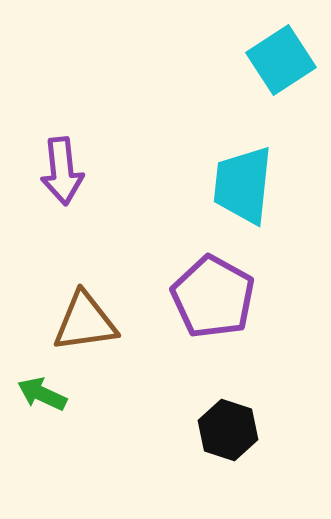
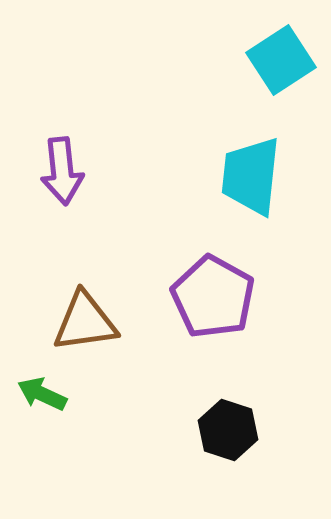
cyan trapezoid: moved 8 px right, 9 px up
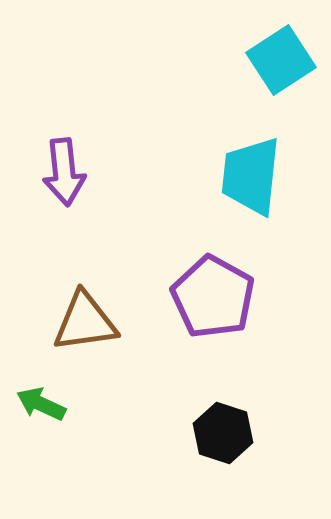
purple arrow: moved 2 px right, 1 px down
green arrow: moved 1 px left, 10 px down
black hexagon: moved 5 px left, 3 px down
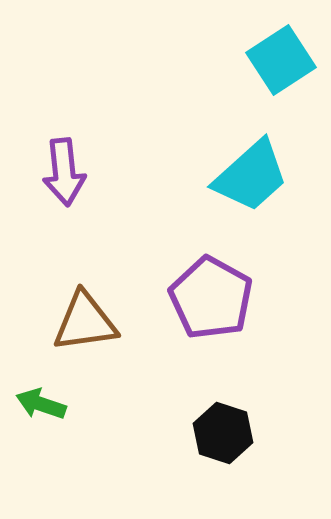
cyan trapezoid: rotated 138 degrees counterclockwise
purple pentagon: moved 2 px left, 1 px down
green arrow: rotated 6 degrees counterclockwise
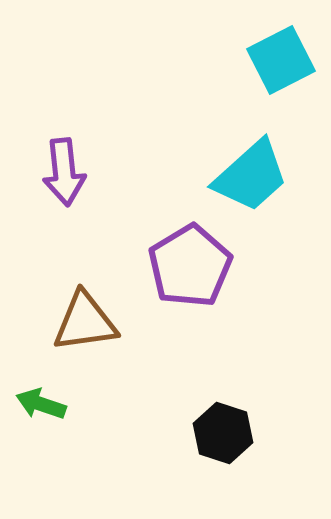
cyan square: rotated 6 degrees clockwise
purple pentagon: moved 21 px left, 32 px up; rotated 12 degrees clockwise
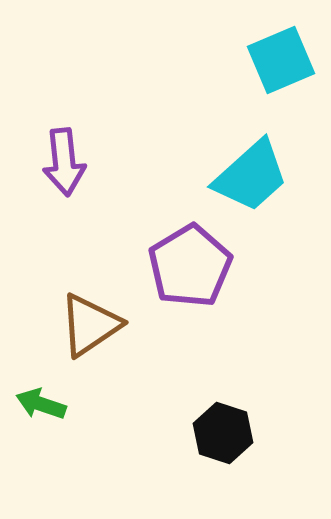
cyan square: rotated 4 degrees clockwise
purple arrow: moved 10 px up
brown triangle: moved 5 px right, 3 px down; rotated 26 degrees counterclockwise
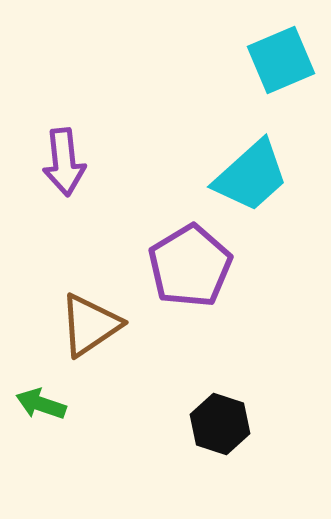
black hexagon: moved 3 px left, 9 px up
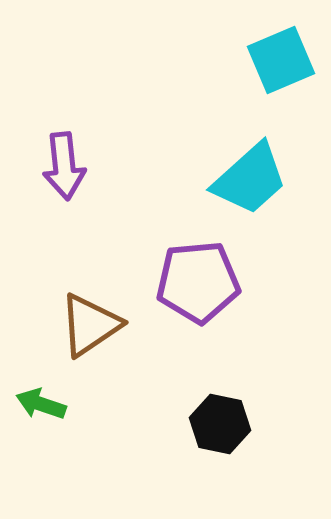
purple arrow: moved 4 px down
cyan trapezoid: moved 1 px left, 3 px down
purple pentagon: moved 8 px right, 16 px down; rotated 26 degrees clockwise
black hexagon: rotated 6 degrees counterclockwise
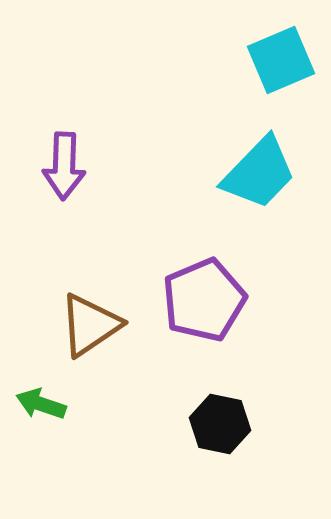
purple arrow: rotated 8 degrees clockwise
cyan trapezoid: moved 9 px right, 6 px up; rotated 4 degrees counterclockwise
purple pentagon: moved 6 px right, 18 px down; rotated 18 degrees counterclockwise
